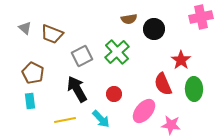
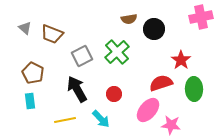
red semicircle: moved 2 px left, 1 px up; rotated 95 degrees clockwise
pink ellipse: moved 4 px right, 1 px up
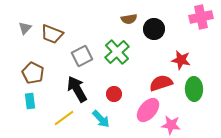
gray triangle: rotated 32 degrees clockwise
red star: rotated 24 degrees counterclockwise
yellow line: moved 1 px left, 2 px up; rotated 25 degrees counterclockwise
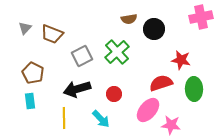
black arrow: rotated 76 degrees counterclockwise
yellow line: rotated 55 degrees counterclockwise
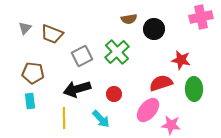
brown pentagon: rotated 20 degrees counterclockwise
